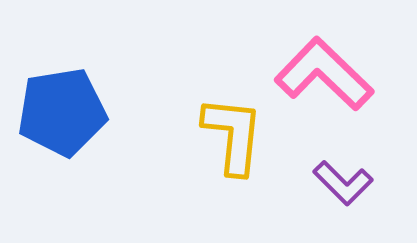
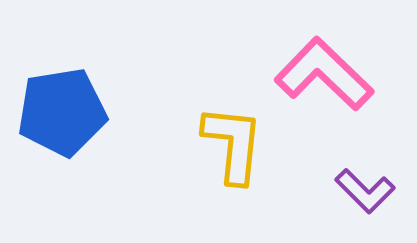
yellow L-shape: moved 9 px down
purple L-shape: moved 22 px right, 8 px down
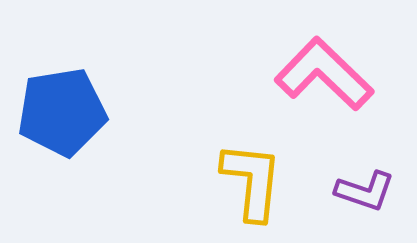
yellow L-shape: moved 19 px right, 37 px down
purple L-shape: rotated 26 degrees counterclockwise
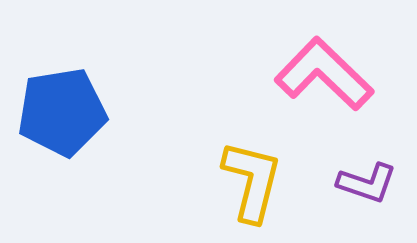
yellow L-shape: rotated 8 degrees clockwise
purple L-shape: moved 2 px right, 8 px up
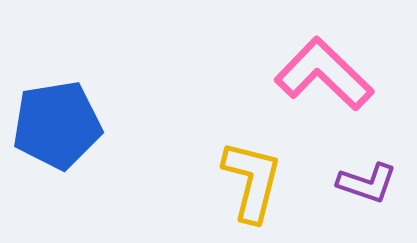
blue pentagon: moved 5 px left, 13 px down
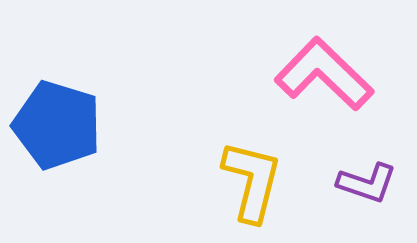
blue pentagon: rotated 26 degrees clockwise
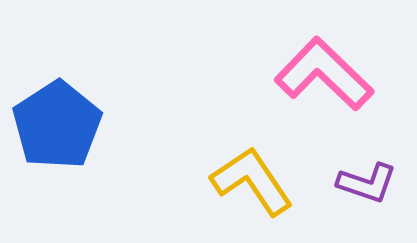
blue pentagon: rotated 22 degrees clockwise
yellow L-shape: rotated 48 degrees counterclockwise
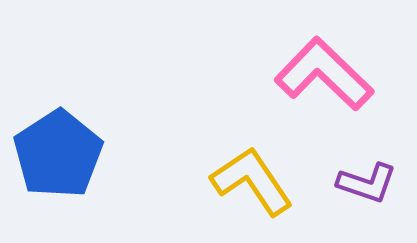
blue pentagon: moved 1 px right, 29 px down
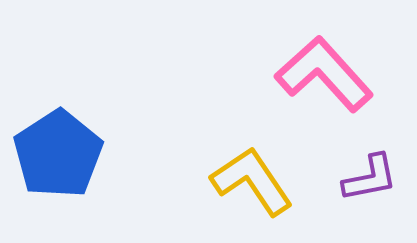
pink L-shape: rotated 4 degrees clockwise
purple L-shape: moved 3 px right, 5 px up; rotated 30 degrees counterclockwise
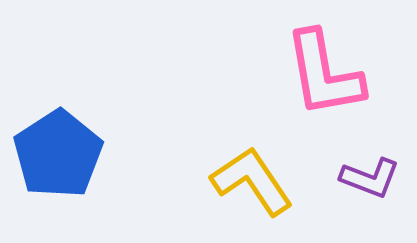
pink L-shape: rotated 148 degrees counterclockwise
purple L-shape: rotated 32 degrees clockwise
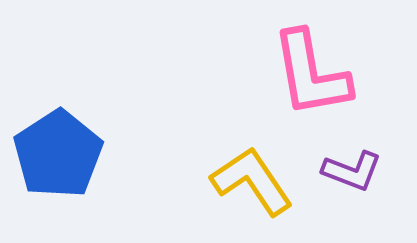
pink L-shape: moved 13 px left
purple L-shape: moved 18 px left, 7 px up
